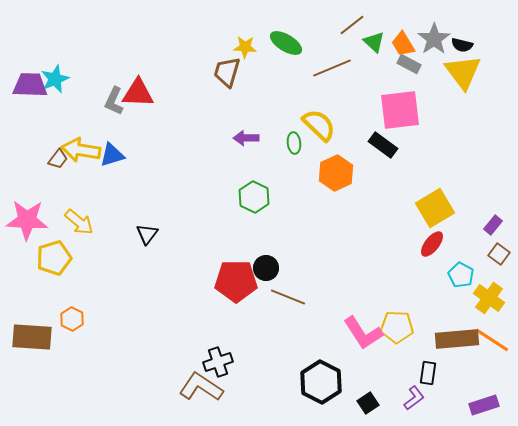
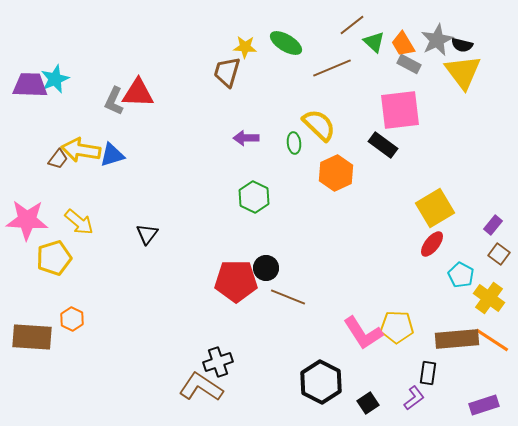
gray star at (434, 39): moved 3 px right, 1 px down; rotated 8 degrees clockwise
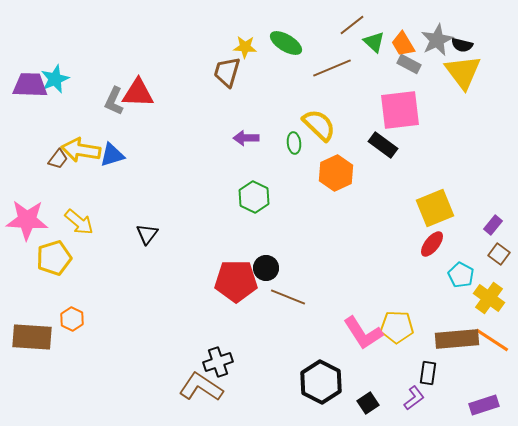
yellow square at (435, 208): rotated 9 degrees clockwise
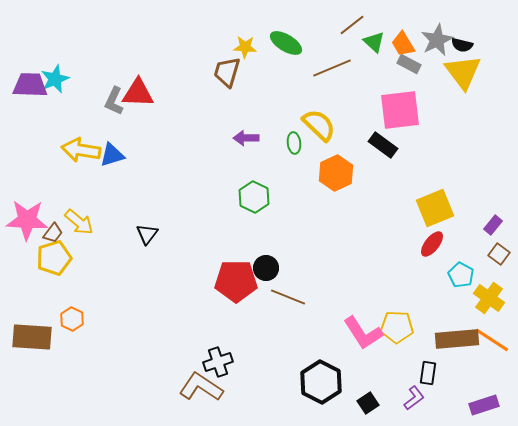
brown trapezoid at (58, 159): moved 5 px left, 74 px down
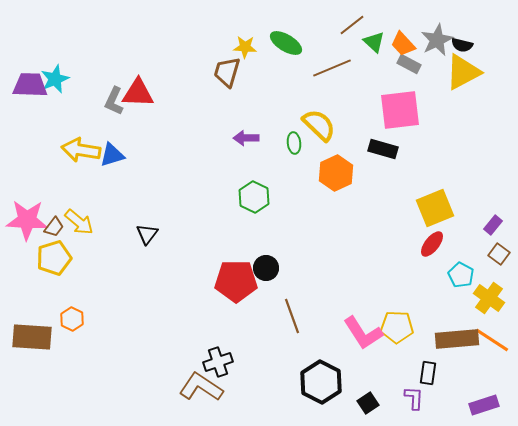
orange trapezoid at (403, 44): rotated 12 degrees counterclockwise
yellow triangle at (463, 72): rotated 39 degrees clockwise
black rectangle at (383, 145): moved 4 px down; rotated 20 degrees counterclockwise
brown trapezoid at (53, 233): moved 1 px right, 6 px up
brown line at (288, 297): moved 4 px right, 19 px down; rotated 48 degrees clockwise
purple L-shape at (414, 398): rotated 50 degrees counterclockwise
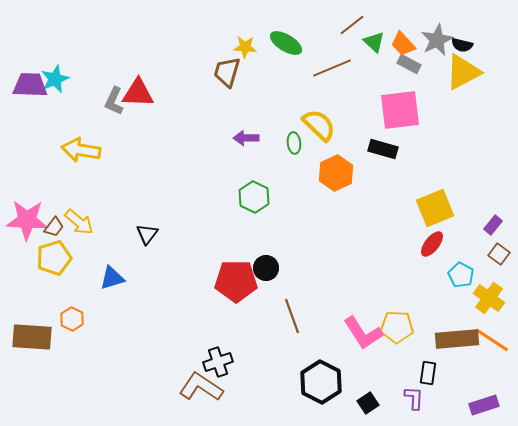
blue triangle at (112, 155): moved 123 px down
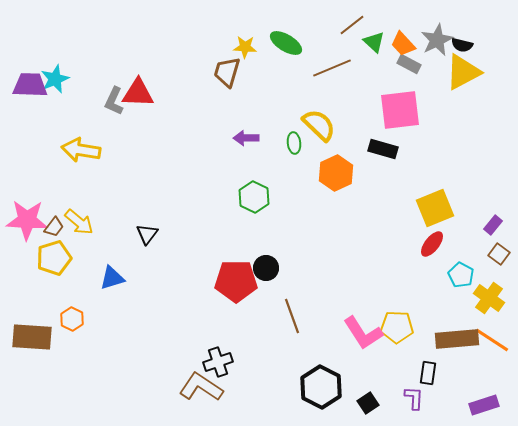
black hexagon at (321, 382): moved 5 px down
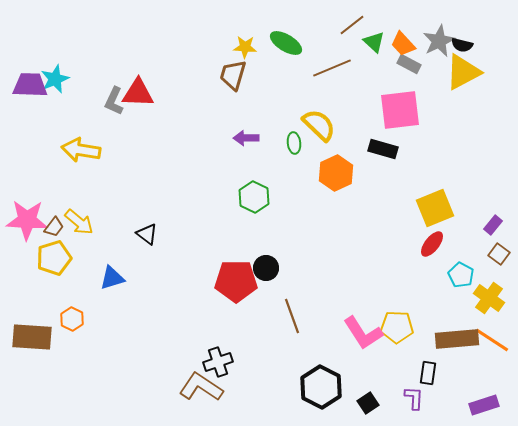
gray star at (437, 40): moved 2 px right, 1 px down
brown trapezoid at (227, 72): moved 6 px right, 3 px down
black triangle at (147, 234): rotated 30 degrees counterclockwise
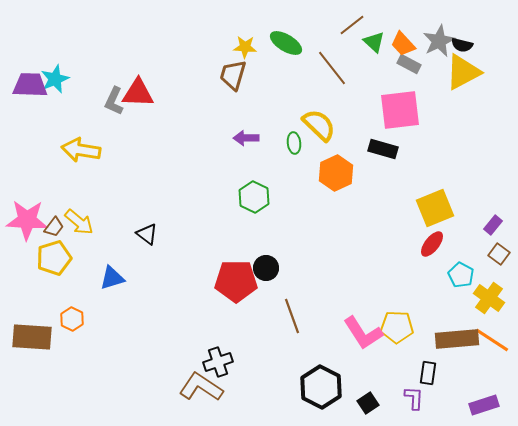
brown line at (332, 68): rotated 75 degrees clockwise
